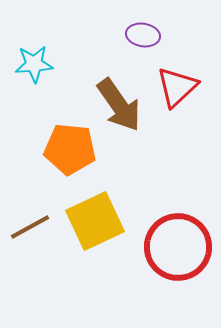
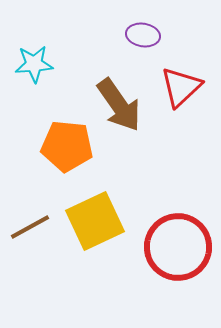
red triangle: moved 4 px right
orange pentagon: moved 3 px left, 3 px up
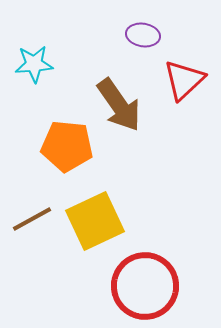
red triangle: moved 3 px right, 7 px up
brown line: moved 2 px right, 8 px up
red circle: moved 33 px left, 39 px down
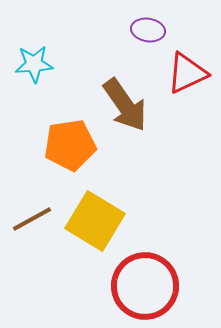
purple ellipse: moved 5 px right, 5 px up
red triangle: moved 3 px right, 7 px up; rotated 18 degrees clockwise
brown arrow: moved 6 px right
orange pentagon: moved 3 px right, 1 px up; rotated 15 degrees counterclockwise
yellow square: rotated 34 degrees counterclockwise
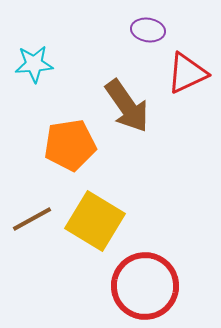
brown arrow: moved 2 px right, 1 px down
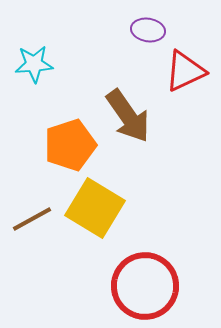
red triangle: moved 2 px left, 2 px up
brown arrow: moved 1 px right, 10 px down
orange pentagon: rotated 9 degrees counterclockwise
yellow square: moved 13 px up
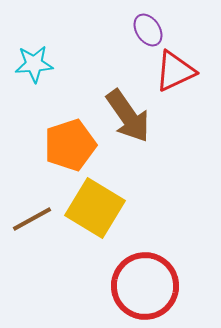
purple ellipse: rotated 48 degrees clockwise
red triangle: moved 10 px left
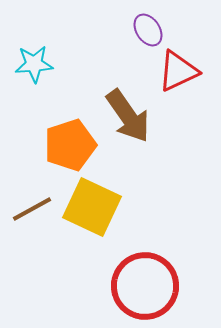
red triangle: moved 3 px right
yellow square: moved 3 px left, 1 px up; rotated 6 degrees counterclockwise
brown line: moved 10 px up
